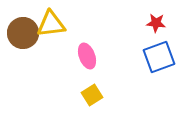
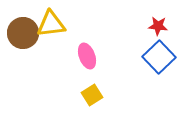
red star: moved 2 px right, 3 px down
blue square: rotated 24 degrees counterclockwise
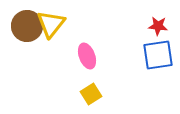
yellow triangle: rotated 44 degrees counterclockwise
brown circle: moved 4 px right, 7 px up
blue square: moved 1 px left, 2 px up; rotated 36 degrees clockwise
yellow square: moved 1 px left, 1 px up
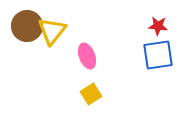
yellow triangle: moved 1 px right, 7 px down
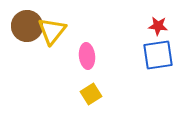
pink ellipse: rotated 15 degrees clockwise
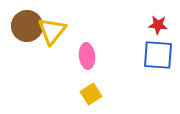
red star: moved 1 px up
blue square: rotated 12 degrees clockwise
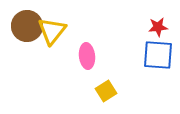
red star: moved 2 px down; rotated 12 degrees counterclockwise
yellow square: moved 15 px right, 3 px up
